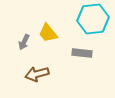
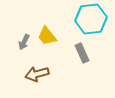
cyan hexagon: moved 2 px left
yellow trapezoid: moved 1 px left, 3 px down
gray rectangle: rotated 60 degrees clockwise
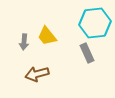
cyan hexagon: moved 4 px right, 4 px down
gray arrow: rotated 21 degrees counterclockwise
gray rectangle: moved 5 px right
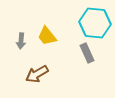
cyan hexagon: rotated 12 degrees clockwise
gray arrow: moved 3 px left, 1 px up
brown arrow: rotated 15 degrees counterclockwise
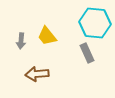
brown arrow: rotated 25 degrees clockwise
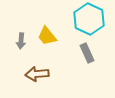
cyan hexagon: moved 6 px left, 4 px up; rotated 20 degrees clockwise
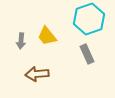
cyan hexagon: rotated 16 degrees clockwise
gray rectangle: moved 1 px down
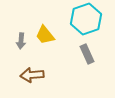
cyan hexagon: moved 3 px left
yellow trapezoid: moved 2 px left, 1 px up
brown arrow: moved 5 px left, 1 px down
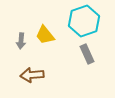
cyan hexagon: moved 2 px left, 2 px down
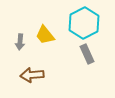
cyan hexagon: moved 2 px down; rotated 8 degrees counterclockwise
gray arrow: moved 1 px left, 1 px down
